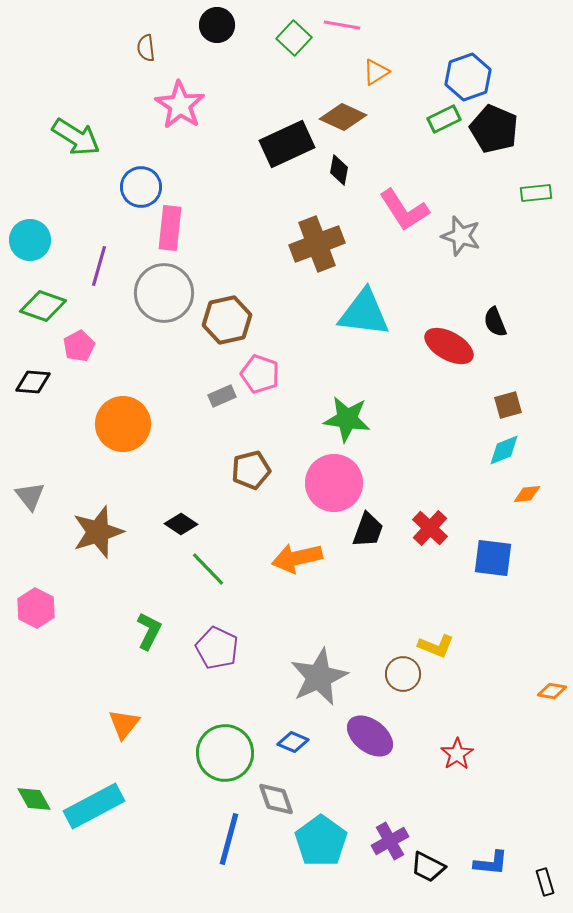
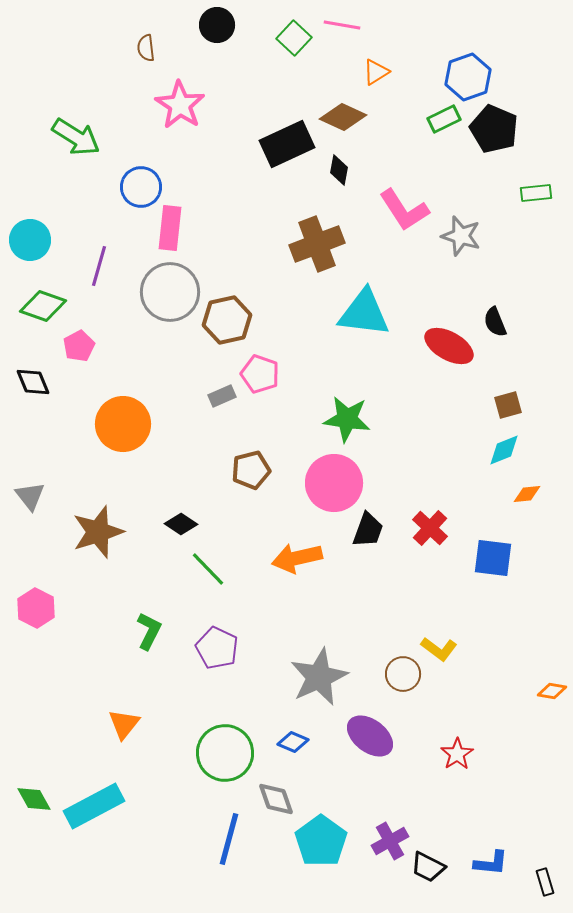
gray circle at (164, 293): moved 6 px right, 1 px up
black diamond at (33, 382): rotated 63 degrees clockwise
yellow L-shape at (436, 646): moved 3 px right, 3 px down; rotated 15 degrees clockwise
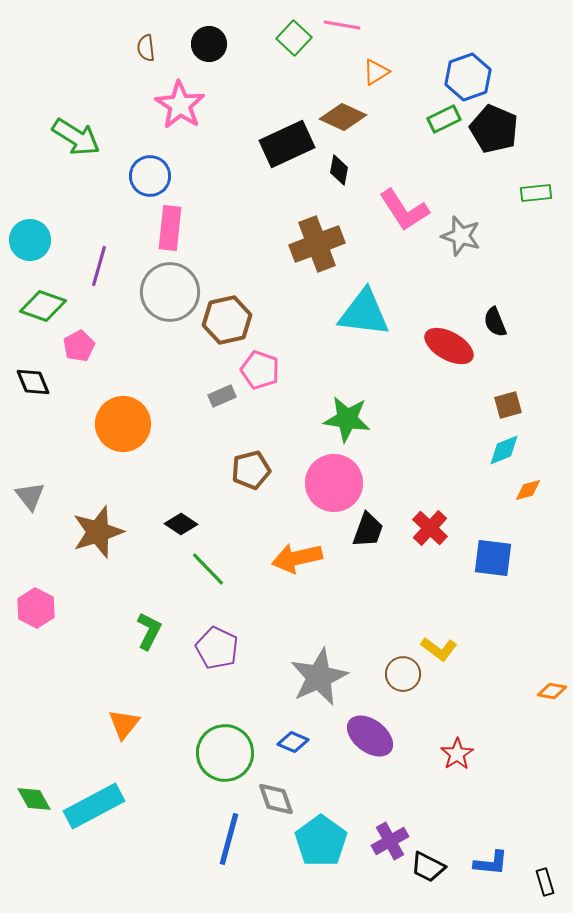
black circle at (217, 25): moved 8 px left, 19 px down
blue circle at (141, 187): moved 9 px right, 11 px up
pink pentagon at (260, 374): moved 4 px up
orange diamond at (527, 494): moved 1 px right, 4 px up; rotated 8 degrees counterclockwise
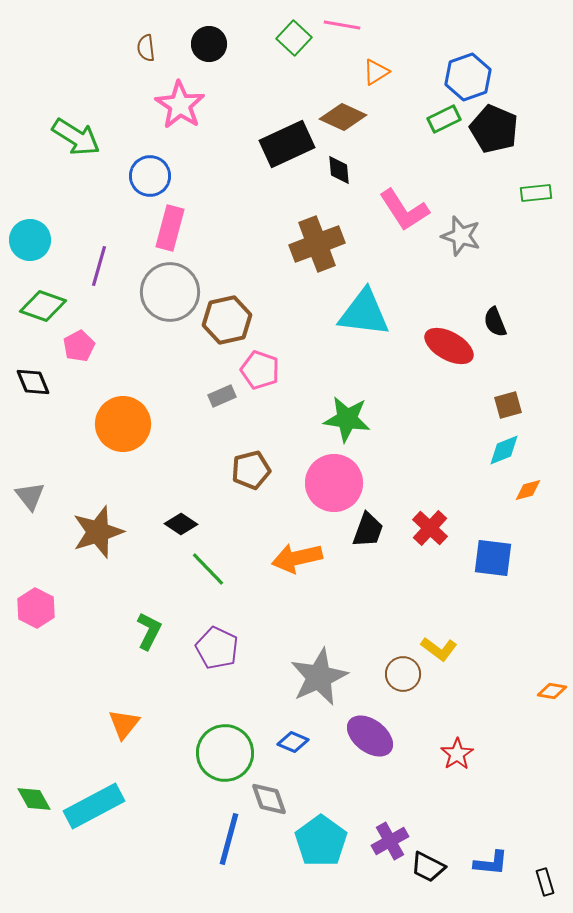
black diamond at (339, 170): rotated 16 degrees counterclockwise
pink rectangle at (170, 228): rotated 9 degrees clockwise
gray diamond at (276, 799): moved 7 px left
